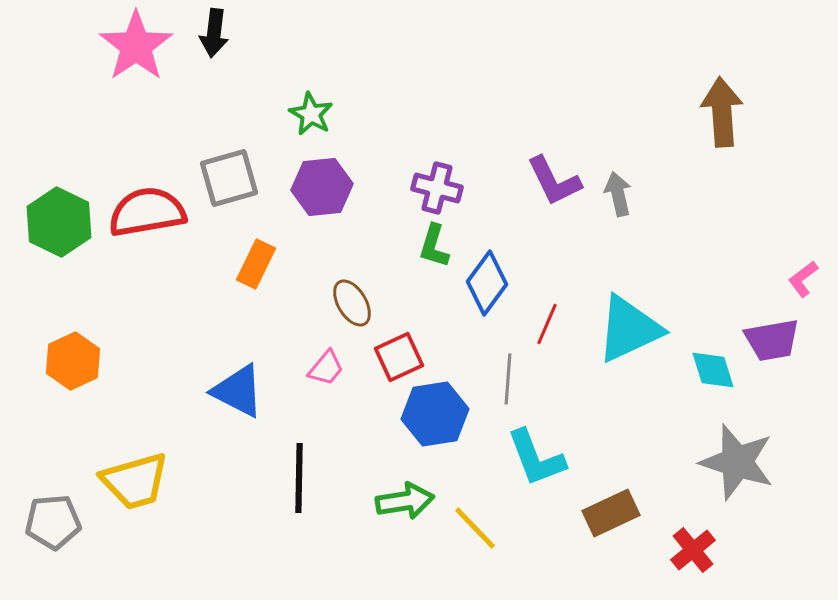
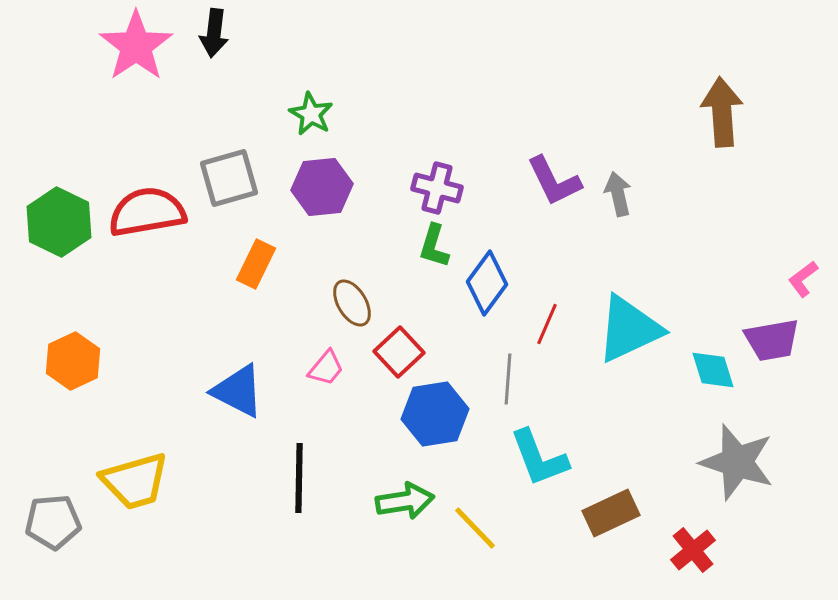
red square: moved 5 px up; rotated 18 degrees counterclockwise
cyan L-shape: moved 3 px right
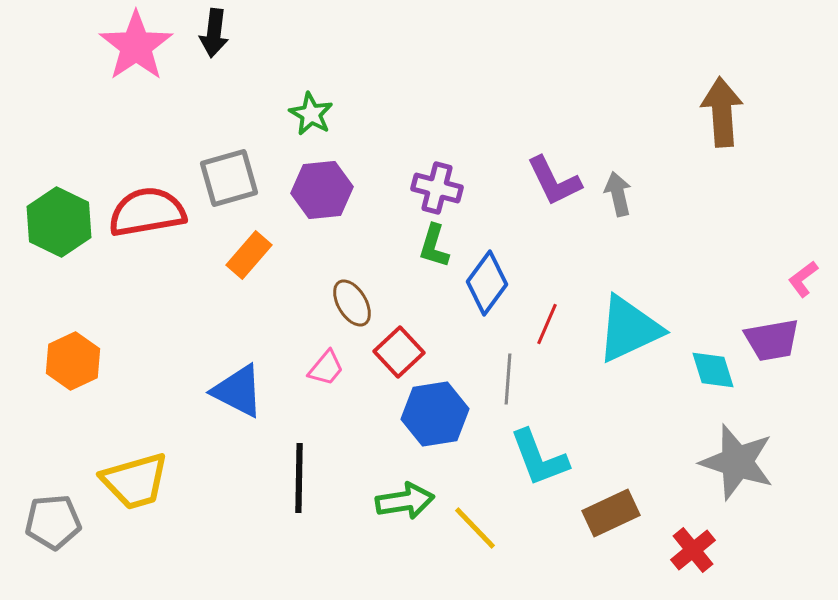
purple hexagon: moved 3 px down
orange rectangle: moved 7 px left, 9 px up; rotated 15 degrees clockwise
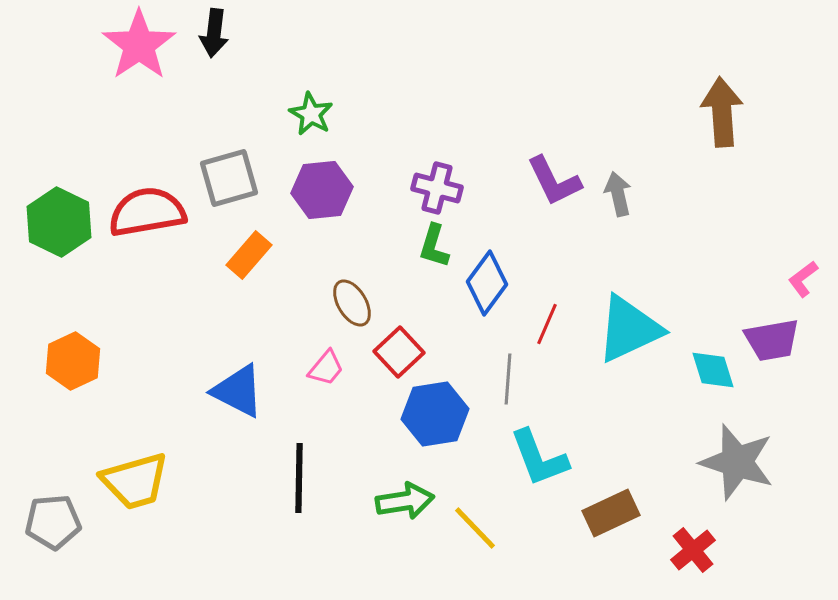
pink star: moved 3 px right, 1 px up
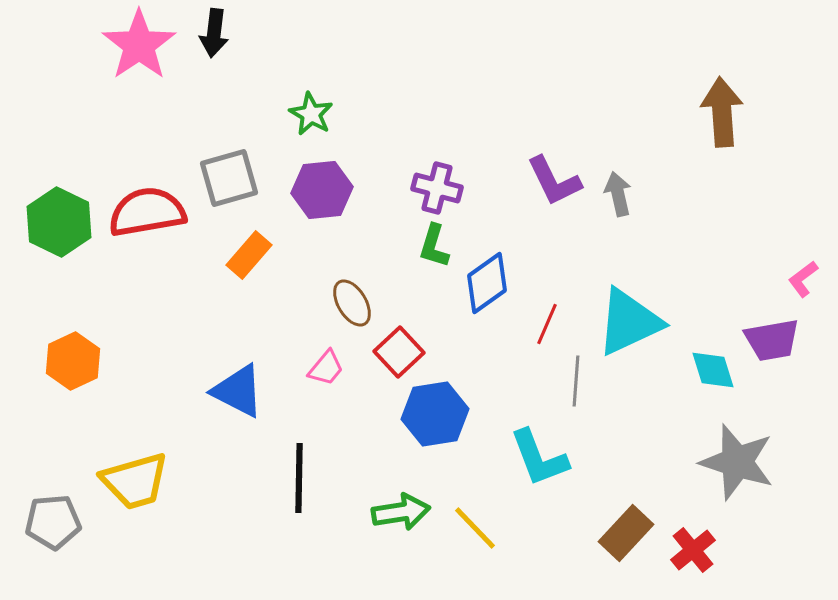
blue diamond: rotated 18 degrees clockwise
cyan triangle: moved 7 px up
gray line: moved 68 px right, 2 px down
green arrow: moved 4 px left, 11 px down
brown rectangle: moved 15 px right, 20 px down; rotated 22 degrees counterclockwise
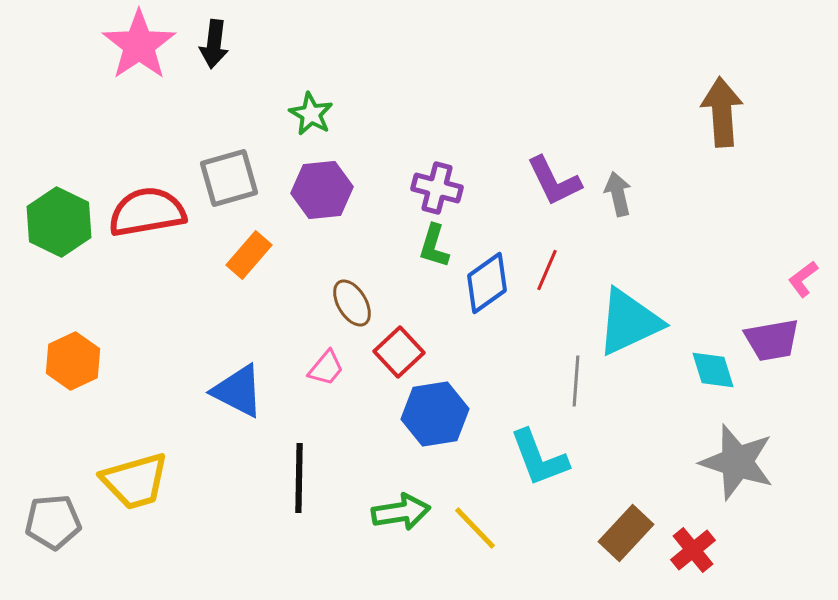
black arrow: moved 11 px down
red line: moved 54 px up
